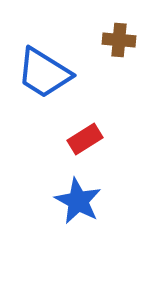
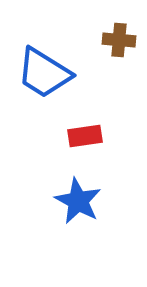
red rectangle: moved 3 px up; rotated 24 degrees clockwise
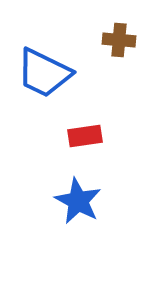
blue trapezoid: rotated 6 degrees counterclockwise
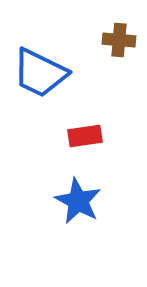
blue trapezoid: moved 4 px left
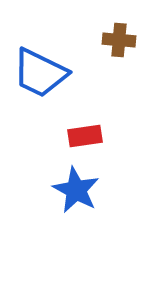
blue star: moved 2 px left, 11 px up
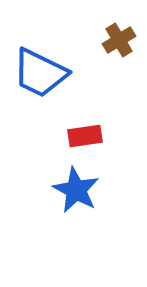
brown cross: rotated 36 degrees counterclockwise
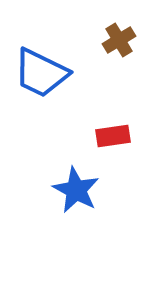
blue trapezoid: moved 1 px right
red rectangle: moved 28 px right
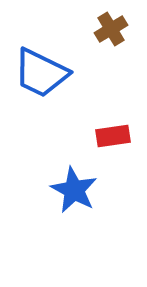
brown cross: moved 8 px left, 11 px up
blue star: moved 2 px left
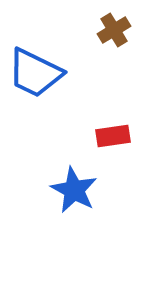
brown cross: moved 3 px right, 1 px down
blue trapezoid: moved 6 px left
